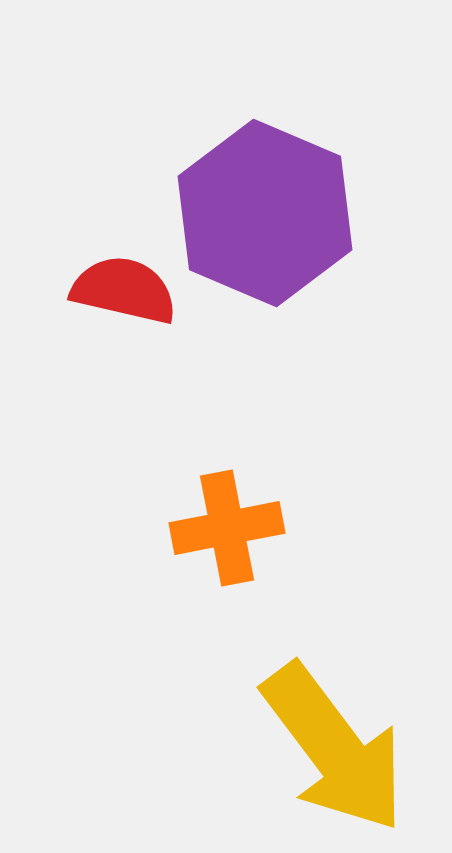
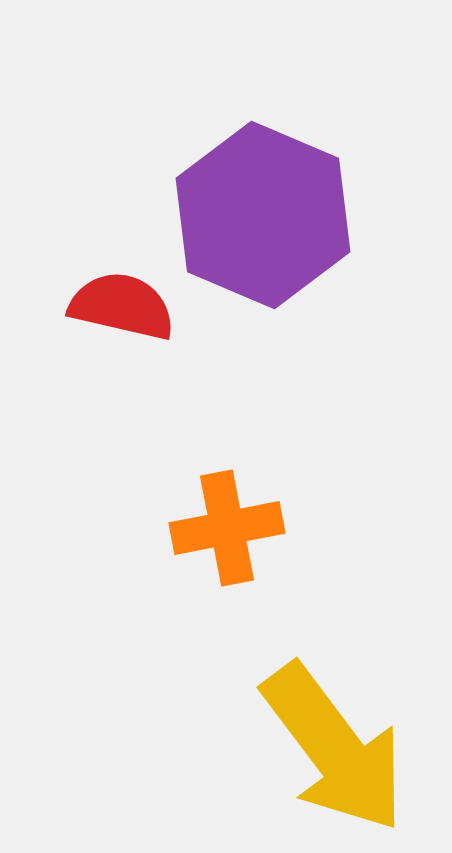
purple hexagon: moved 2 px left, 2 px down
red semicircle: moved 2 px left, 16 px down
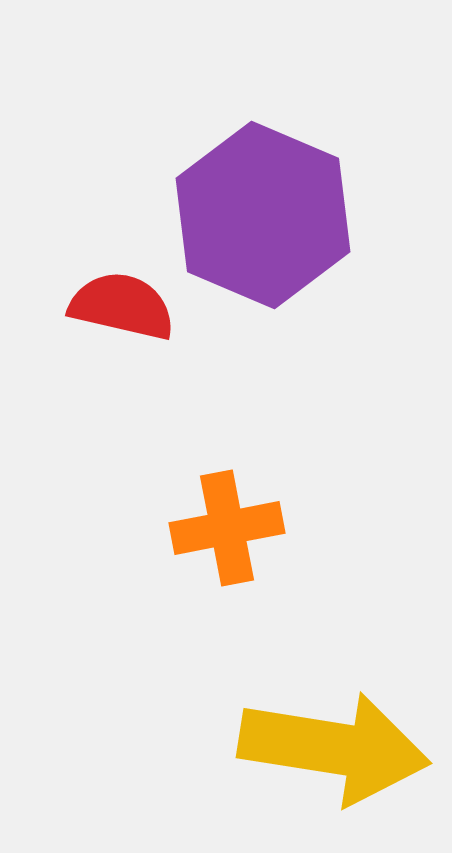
yellow arrow: rotated 44 degrees counterclockwise
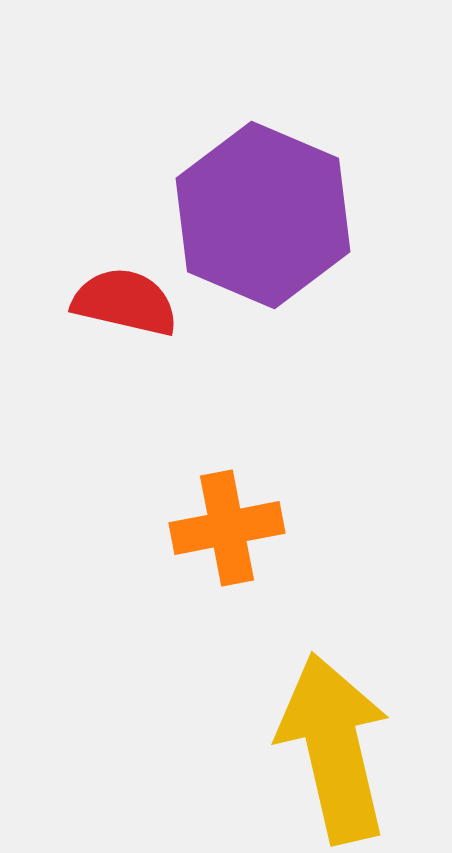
red semicircle: moved 3 px right, 4 px up
yellow arrow: rotated 112 degrees counterclockwise
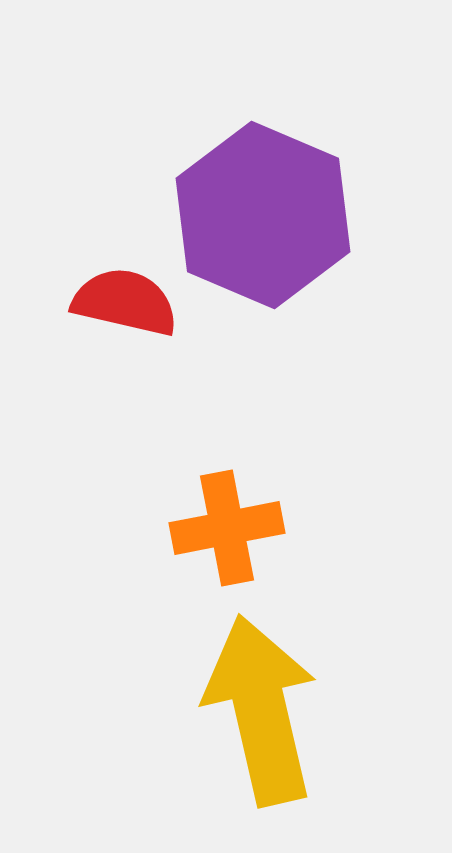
yellow arrow: moved 73 px left, 38 px up
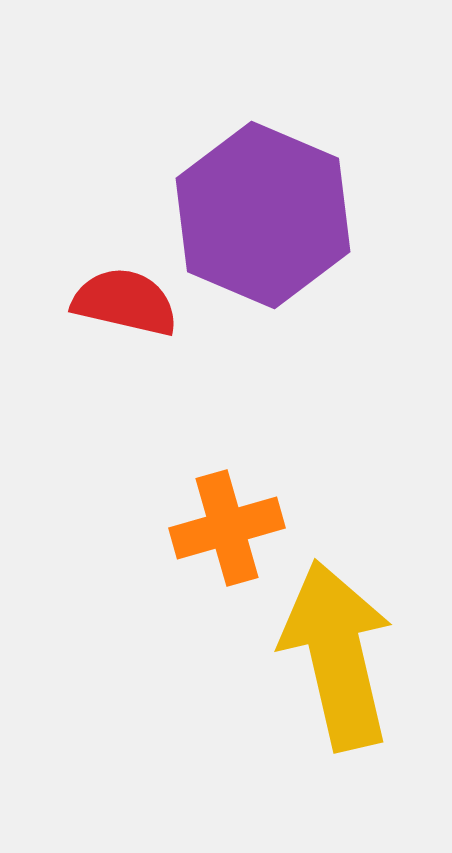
orange cross: rotated 5 degrees counterclockwise
yellow arrow: moved 76 px right, 55 px up
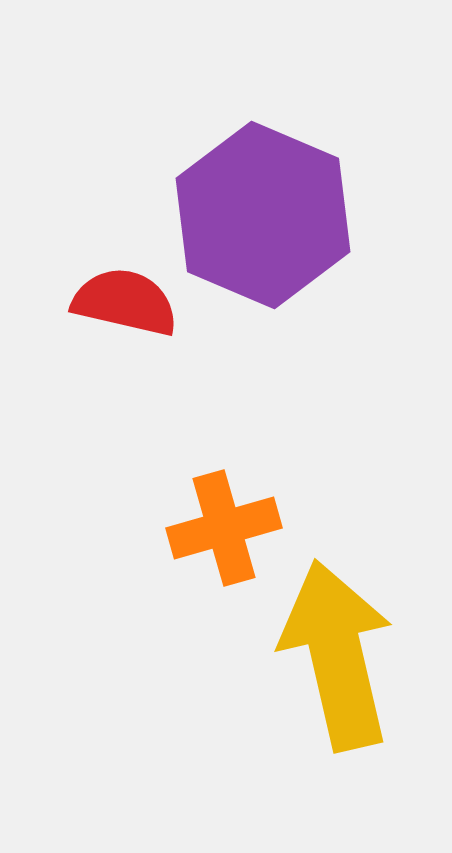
orange cross: moved 3 px left
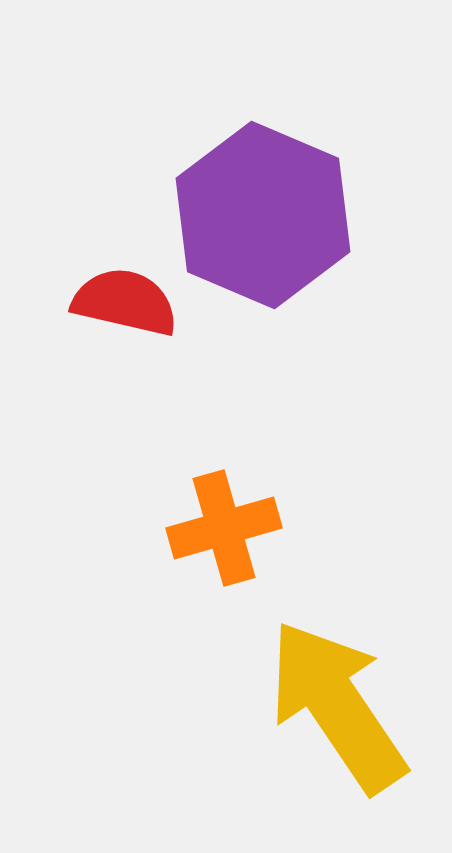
yellow arrow: moved 51 px down; rotated 21 degrees counterclockwise
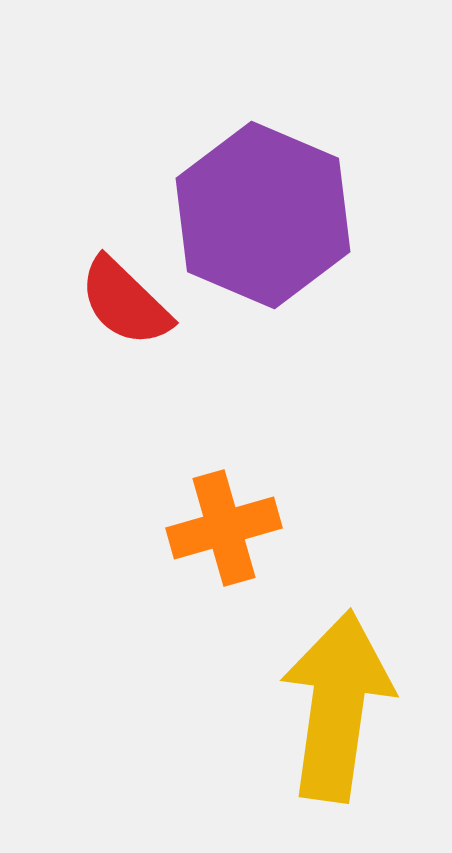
red semicircle: rotated 149 degrees counterclockwise
yellow arrow: rotated 42 degrees clockwise
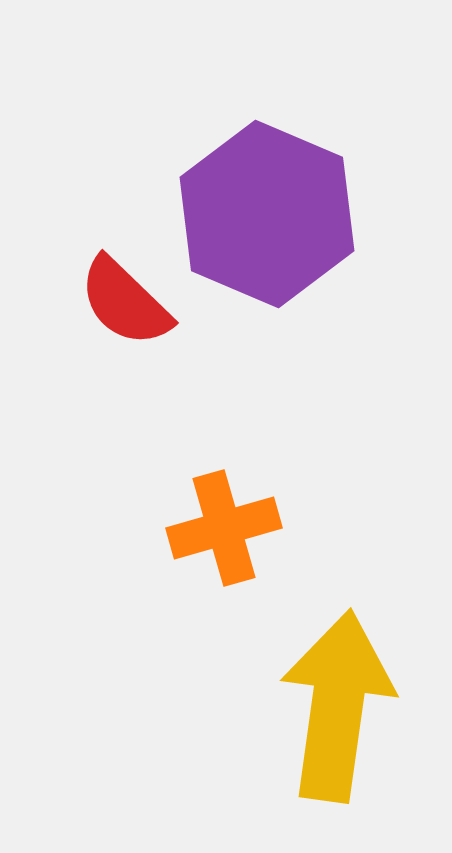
purple hexagon: moved 4 px right, 1 px up
